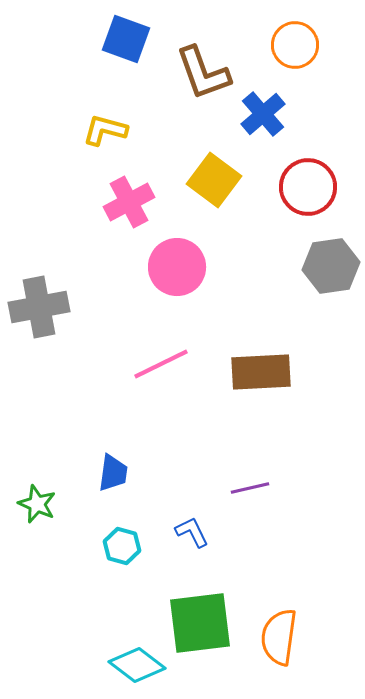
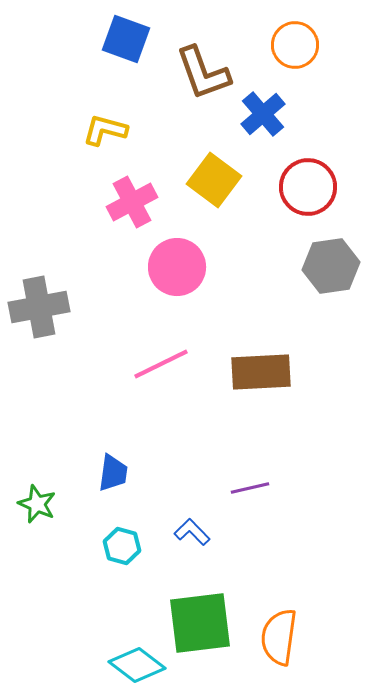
pink cross: moved 3 px right
blue L-shape: rotated 18 degrees counterclockwise
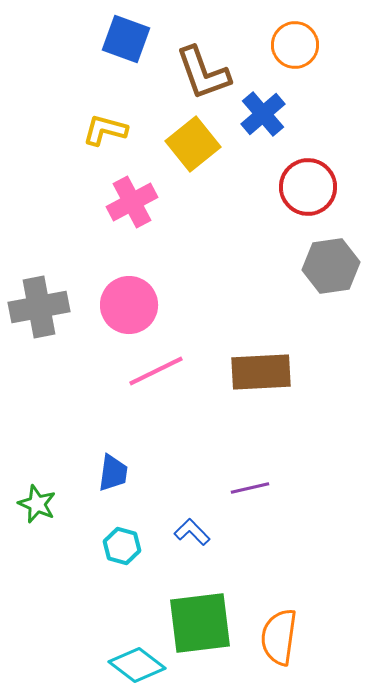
yellow square: moved 21 px left, 36 px up; rotated 14 degrees clockwise
pink circle: moved 48 px left, 38 px down
pink line: moved 5 px left, 7 px down
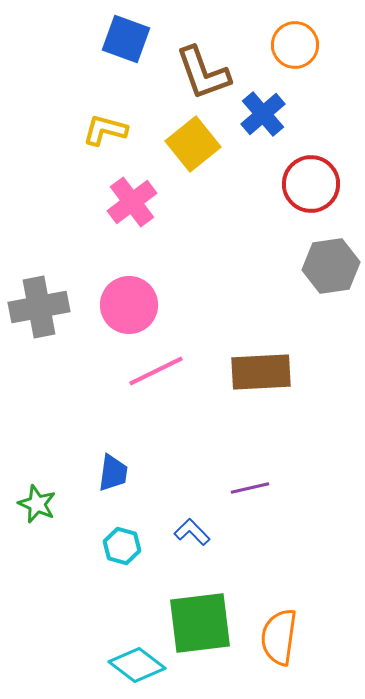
red circle: moved 3 px right, 3 px up
pink cross: rotated 9 degrees counterclockwise
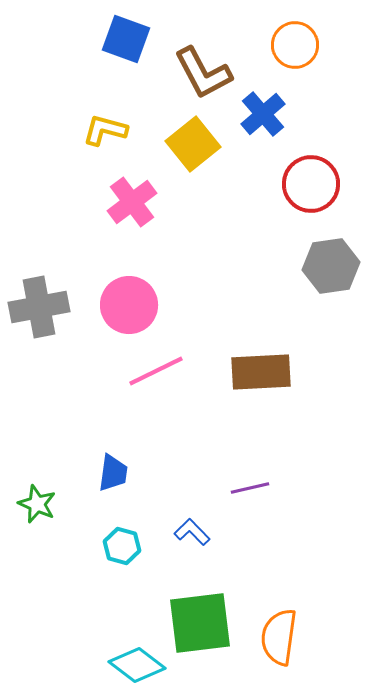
brown L-shape: rotated 8 degrees counterclockwise
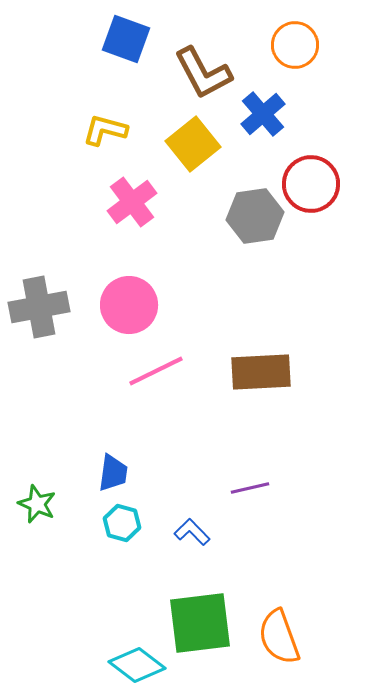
gray hexagon: moved 76 px left, 50 px up
cyan hexagon: moved 23 px up
orange semicircle: rotated 28 degrees counterclockwise
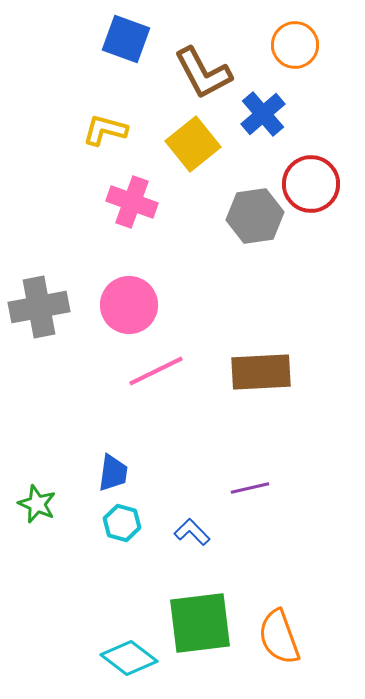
pink cross: rotated 33 degrees counterclockwise
cyan diamond: moved 8 px left, 7 px up
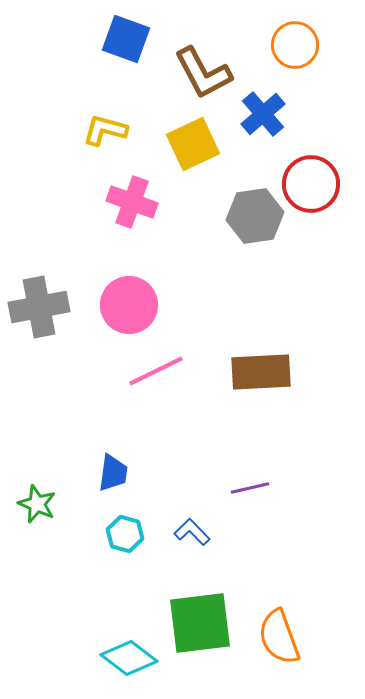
yellow square: rotated 14 degrees clockwise
cyan hexagon: moved 3 px right, 11 px down
